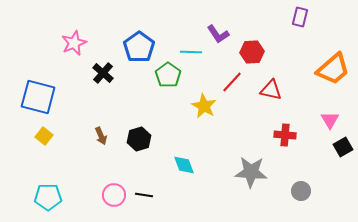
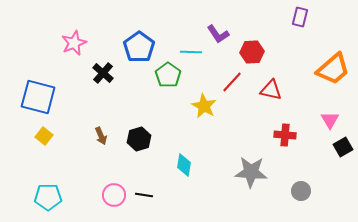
cyan diamond: rotated 30 degrees clockwise
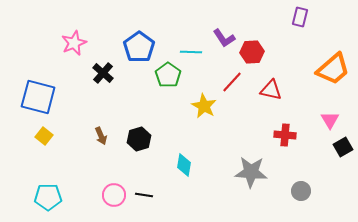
purple L-shape: moved 6 px right, 4 px down
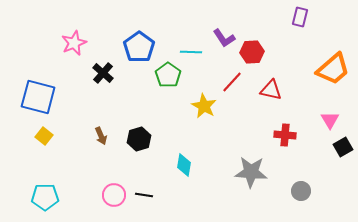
cyan pentagon: moved 3 px left
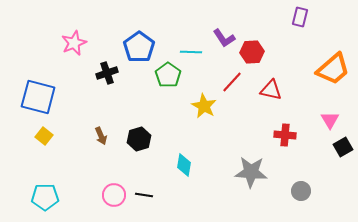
black cross: moved 4 px right; rotated 30 degrees clockwise
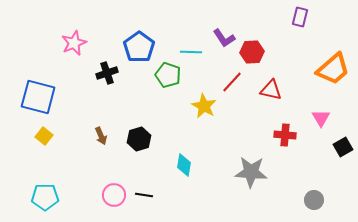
green pentagon: rotated 15 degrees counterclockwise
pink triangle: moved 9 px left, 2 px up
gray circle: moved 13 px right, 9 px down
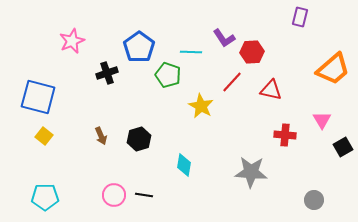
pink star: moved 2 px left, 2 px up
yellow star: moved 3 px left
pink triangle: moved 1 px right, 2 px down
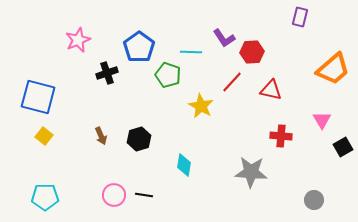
pink star: moved 6 px right, 1 px up
red cross: moved 4 px left, 1 px down
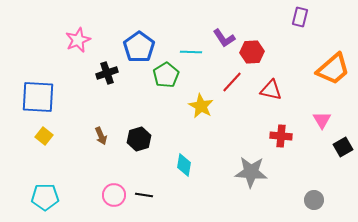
green pentagon: moved 2 px left; rotated 20 degrees clockwise
blue square: rotated 12 degrees counterclockwise
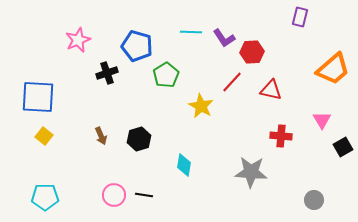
blue pentagon: moved 2 px left, 1 px up; rotated 20 degrees counterclockwise
cyan line: moved 20 px up
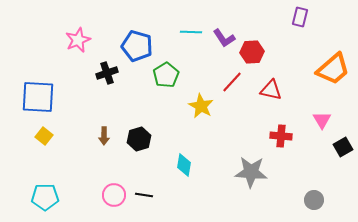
brown arrow: moved 3 px right; rotated 24 degrees clockwise
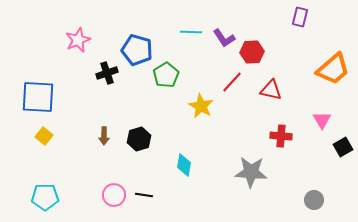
blue pentagon: moved 4 px down
